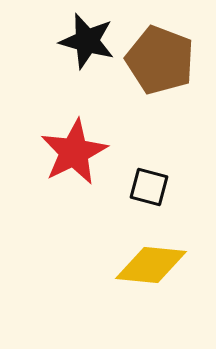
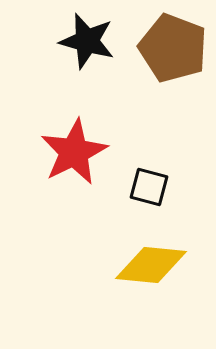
brown pentagon: moved 13 px right, 12 px up
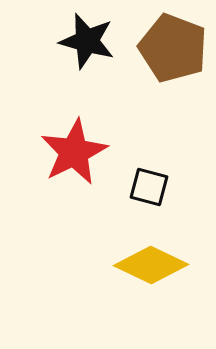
yellow diamond: rotated 20 degrees clockwise
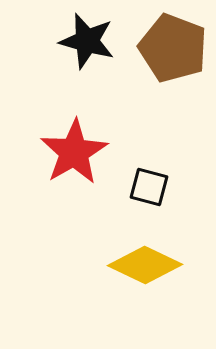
red star: rotated 4 degrees counterclockwise
yellow diamond: moved 6 px left
